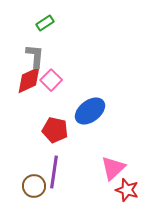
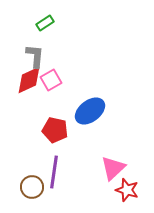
pink square: rotated 15 degrees clockwise
brown circle: moved 2 px left, 1 px down
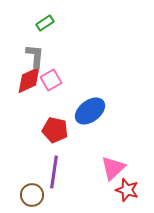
brown circle: moved 8 px down
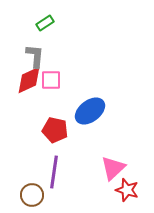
pink square: rotated 30 degrees clockwise
